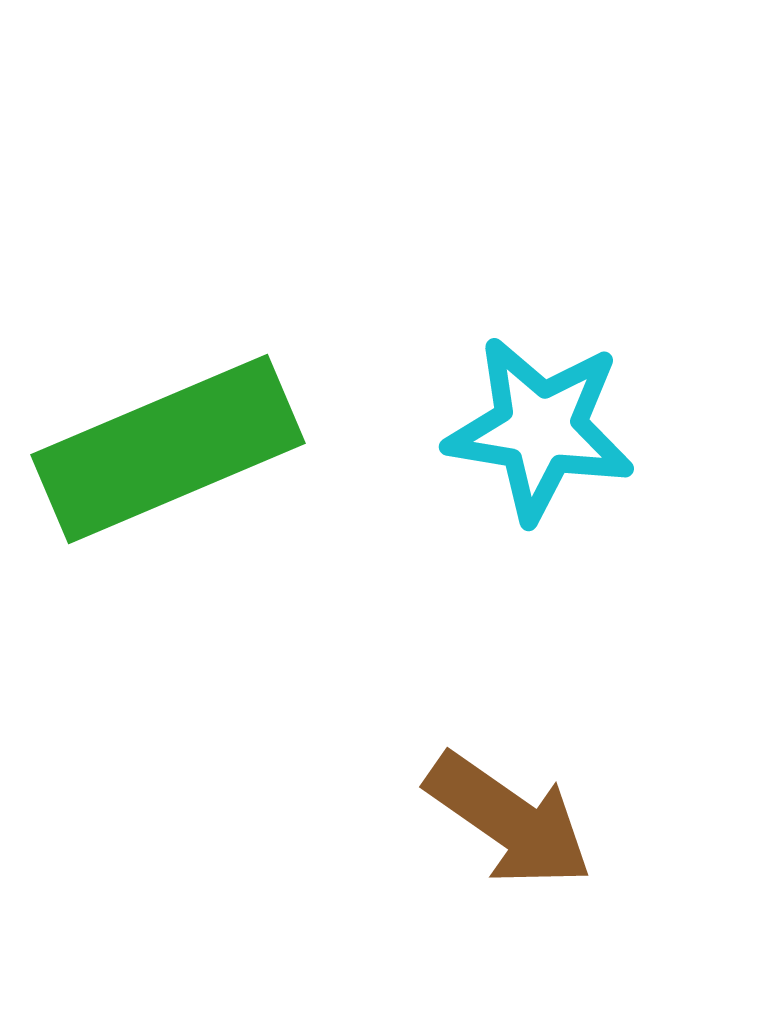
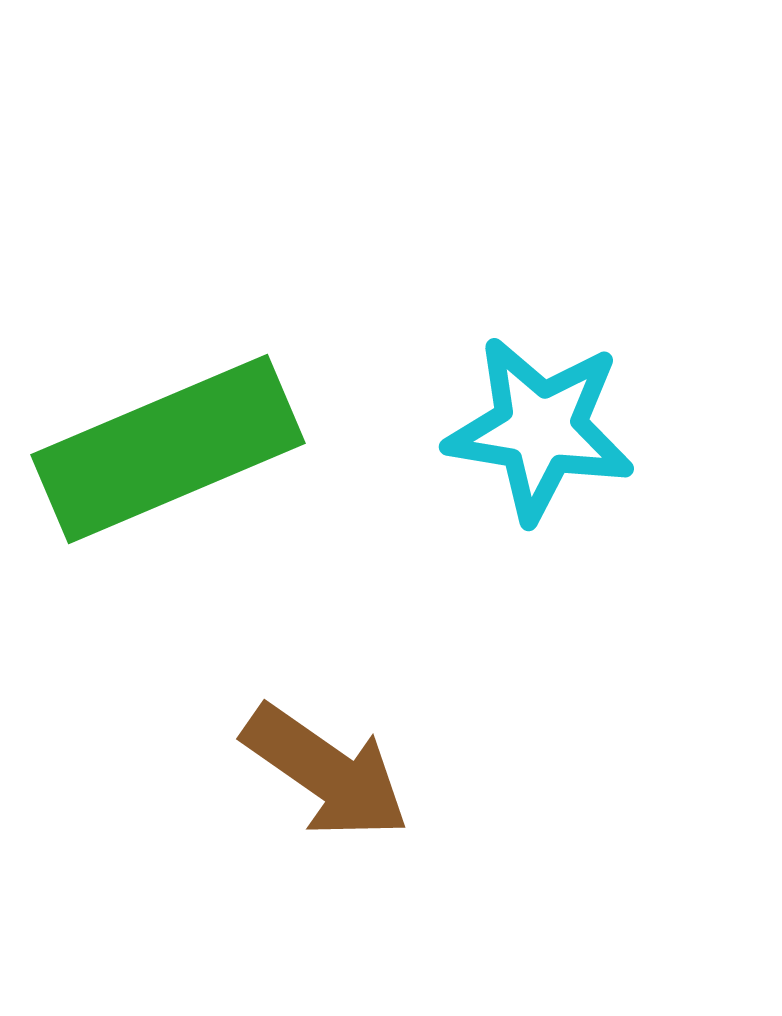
brown arrow: moved 183 px left, 48 px up
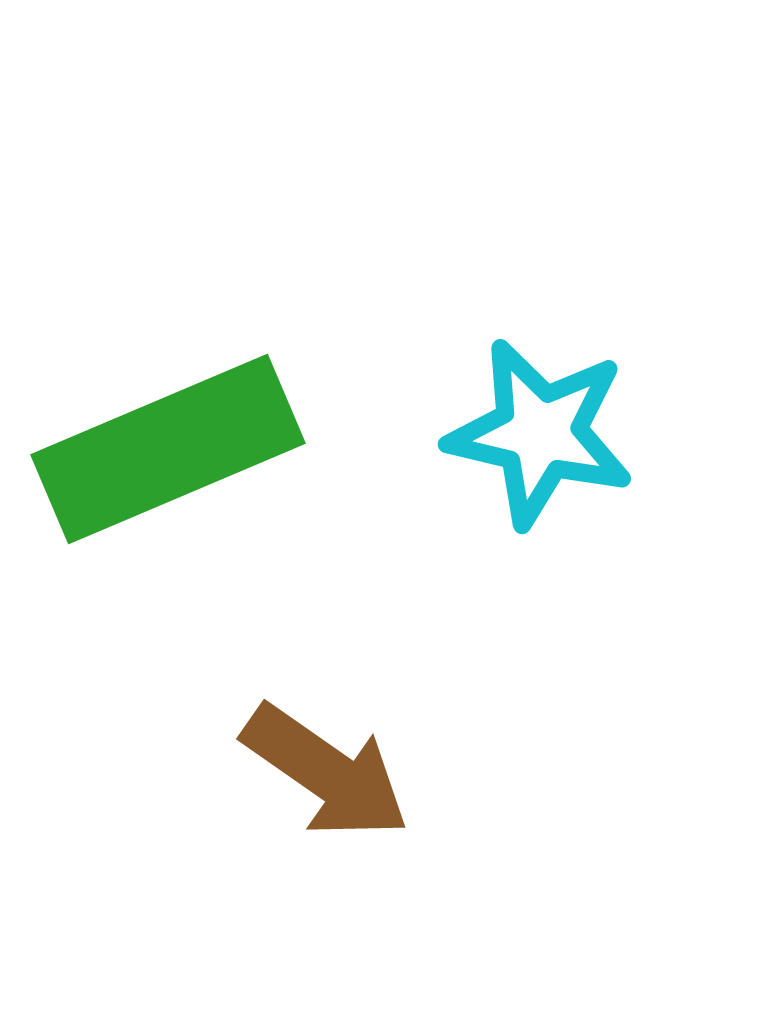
cyan star: moved 4 px down; rotated 4 degrees clockwise
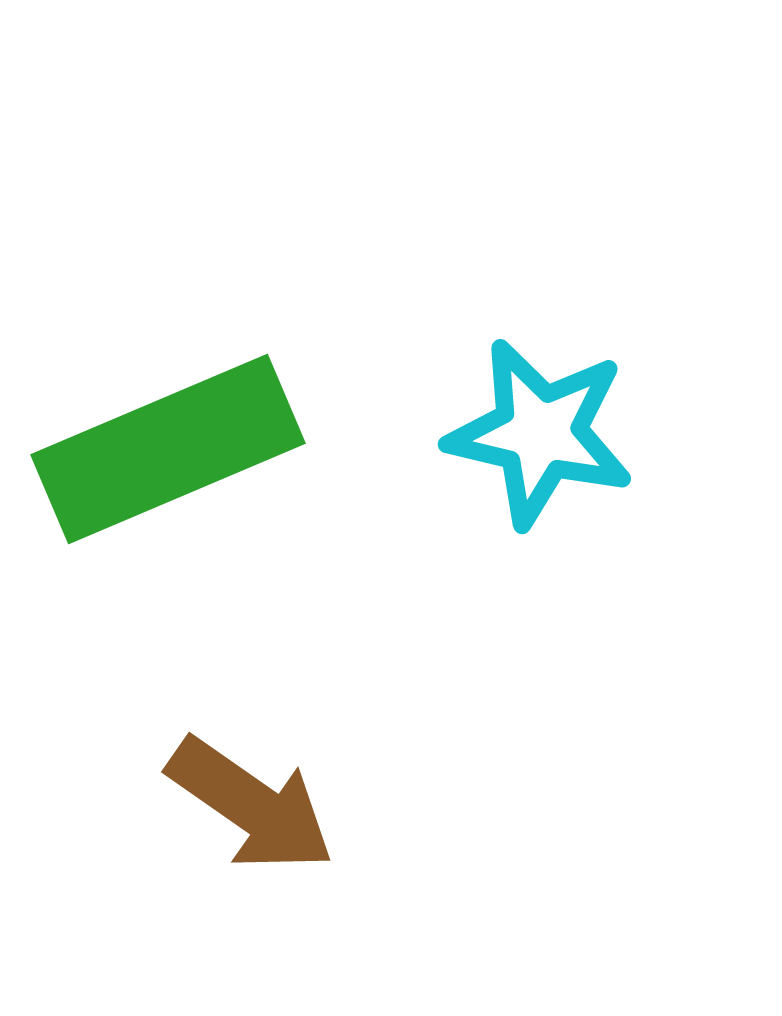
brown arrow: moved 75 px left, 33 px down
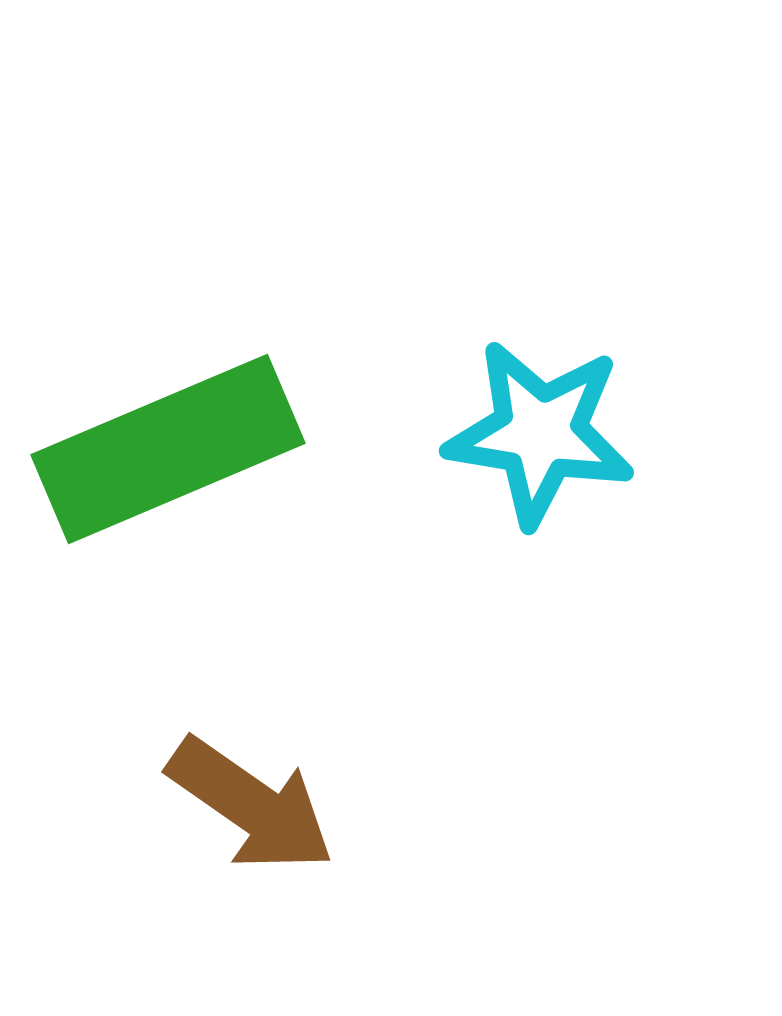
cyan star: rotated 4 degrees counterclockwise
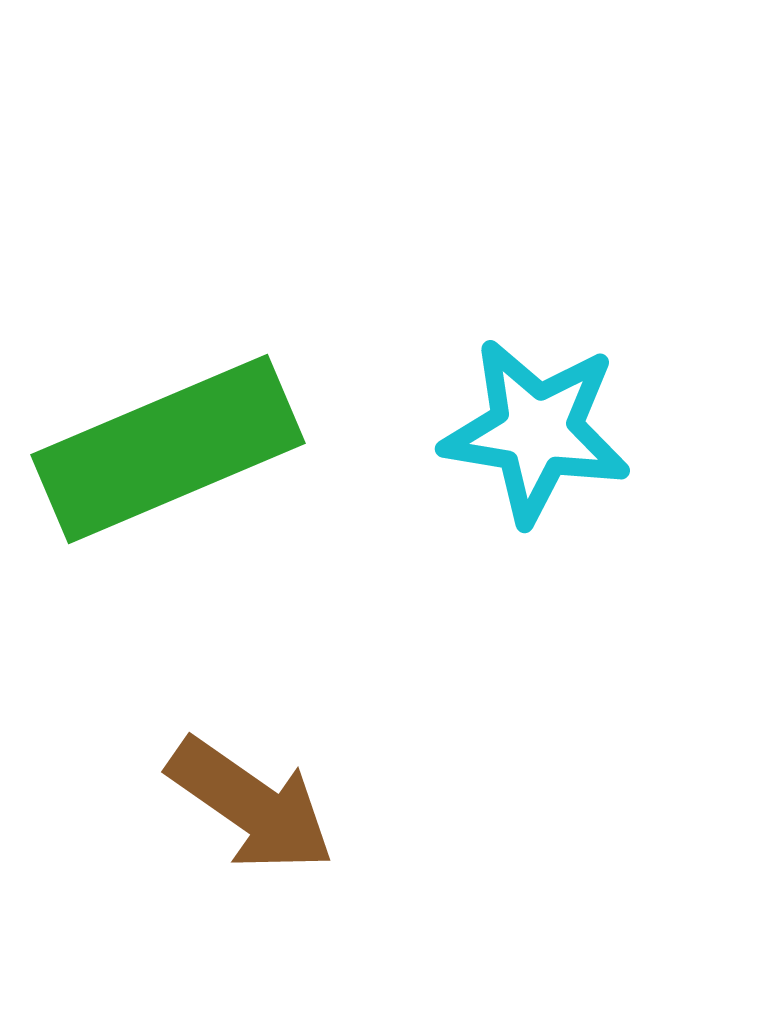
cyan star: moved 4 px left, 2 px up
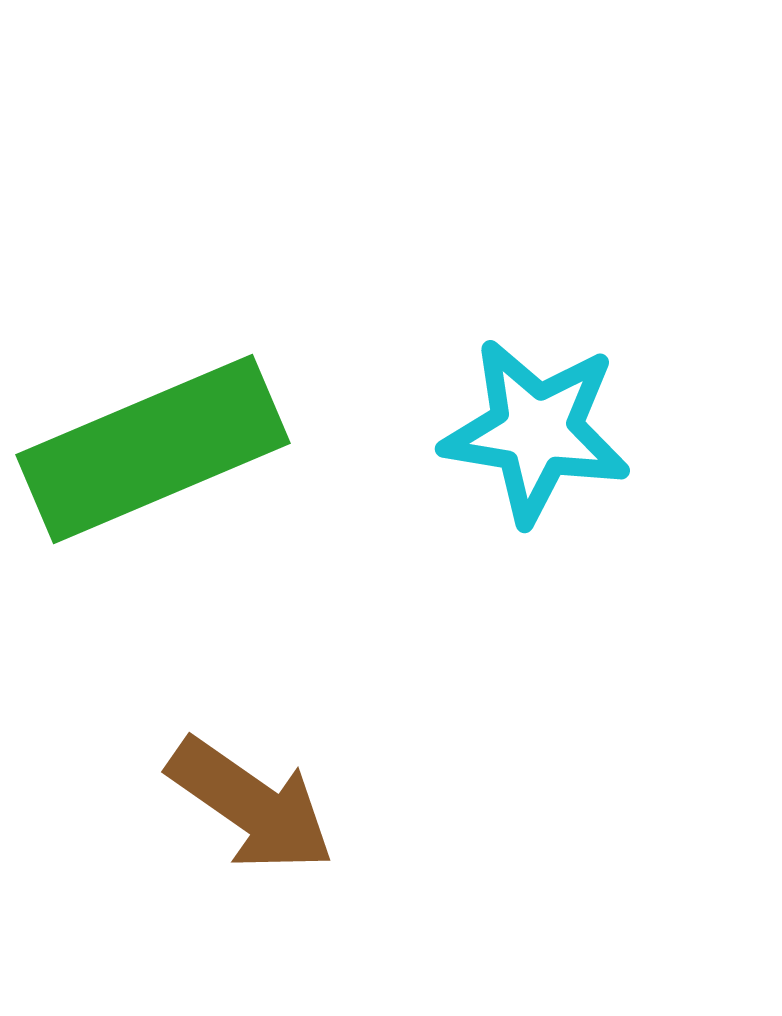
green rectangle: moved 15 px left
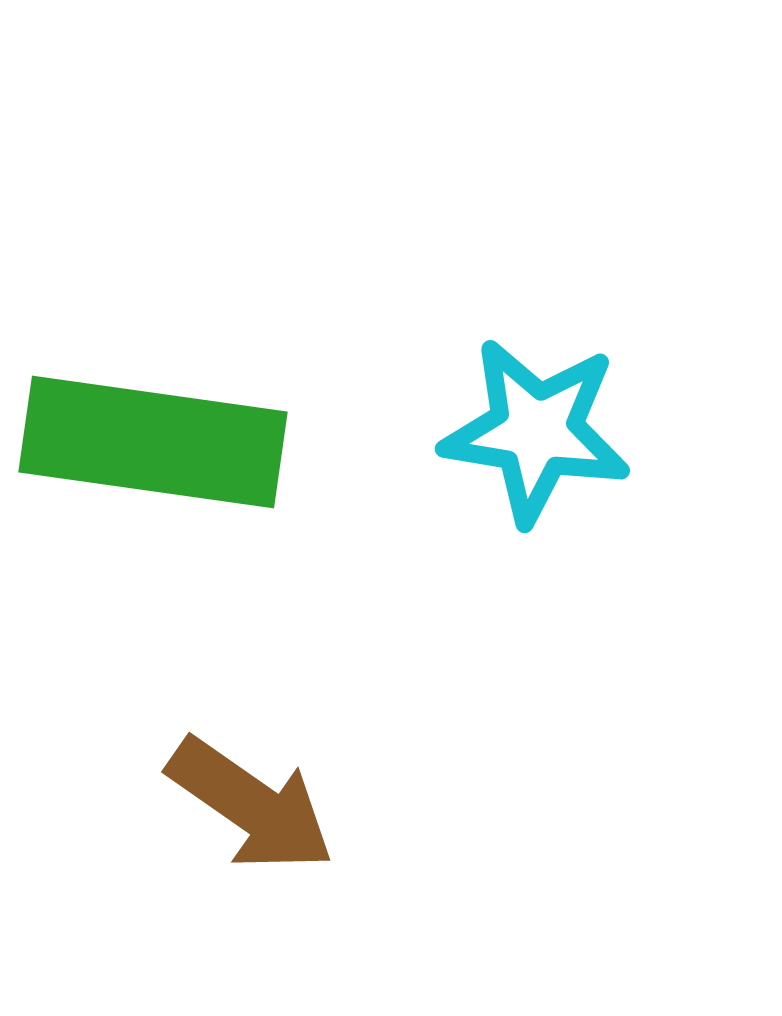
green rectangle: moved 7 px up; rotated 31 degrees clockwise
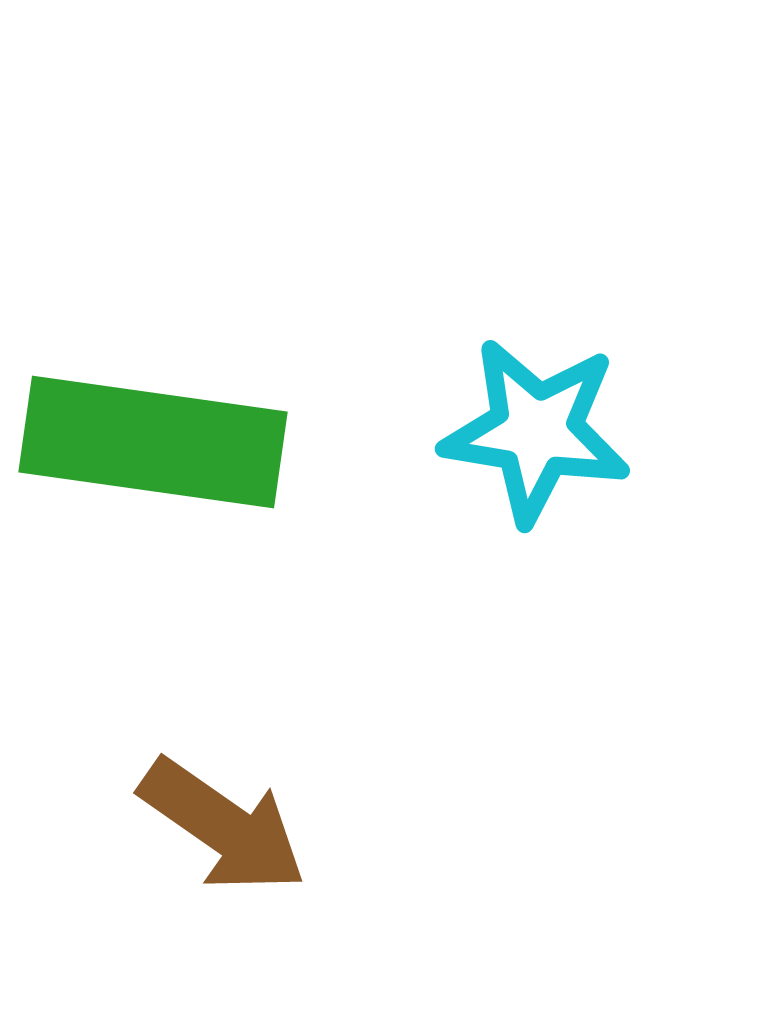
brown arrow: moved 28 px left, 21 px down
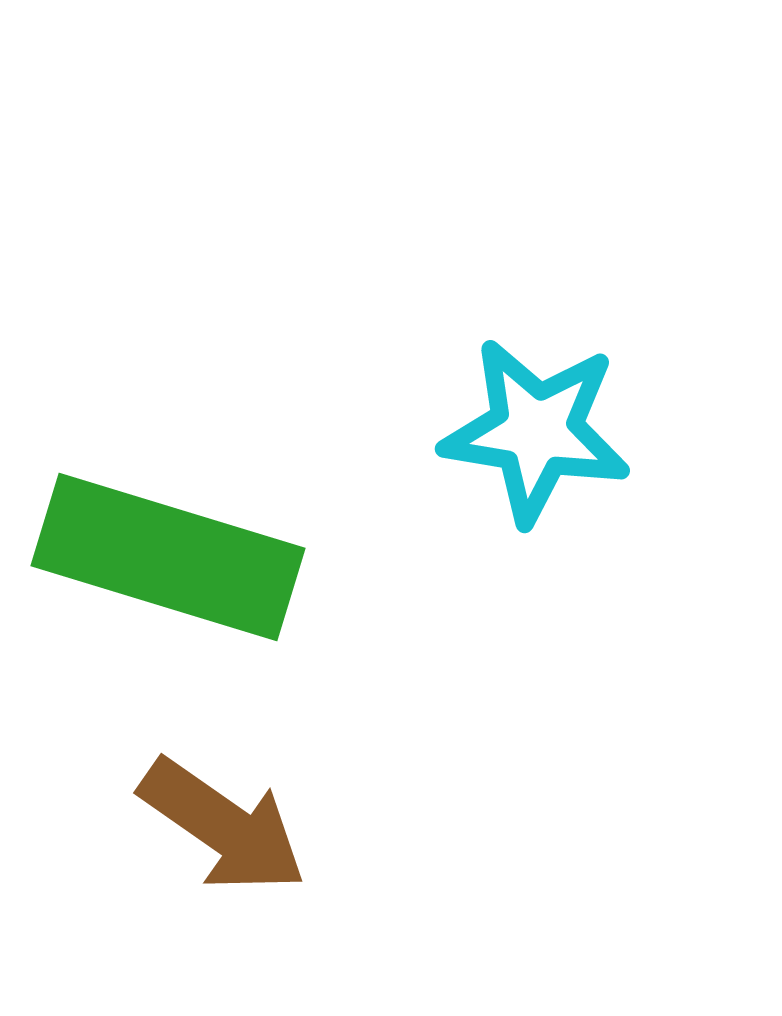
green rectangle: moved 15 px right, 115 px down; rotated 9 degrees clockwise
